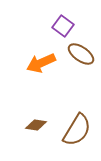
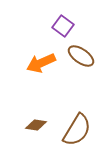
brown ellipse: moved 2 px down
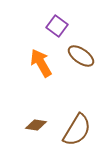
purple square: moved 6 px left
orange arrow: rotated 84 degrees clockwise
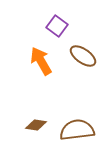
brown ellipse: moved 2 px right
orange arrow: moved 2 px up
brown semicircle: rotated 128 degrees counterclockwise
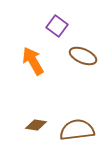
brown ellipse: rotated 12 degrees counterclockwise
orange arrow: moved 8 px left
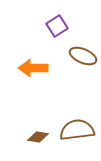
purple square: rotated 20 degrees clockwise
orange arrow: moved 7 px down; rotated 60 degrees counterclockwise
brown diamond: moved 2 px right, 12 px down
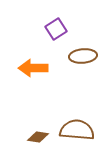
purple square: moved 1 px left, 3 px down
brown ellipse: rotated 28 degrees counterclockwise
brown semicircle: rotated 12 degrees clockwise
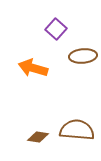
purple square: rotated 15 degrees counterclockwise
orange arrow: rotated 16 degrees clockwise
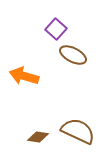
brown ellipse: moved 10 px left, 1 px up; rotated 32 degrees clockwise
orange arrow: moved 9 px left, 8 px down
brown semicircle: moved 1 px right, 1 px down; rotated 20 degrees clockwise
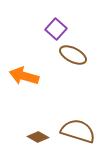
brown semicircle: rotated 8 degrees counterclockwise
brown diamond: rotated 20 degrees clockwise
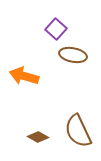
brown ellipse: rotated 16 degrees counterclockwise
brown semicircle: rotated 132 degrees counterclockwise
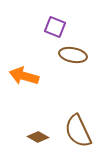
purple square: moved 1 px left, 2 px up; rotated 20 degrees counterclockwise
